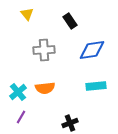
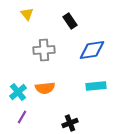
purple line: moved 1 px right
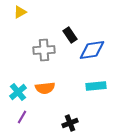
yellow triangle: moved 7 px left, 2 px up; rotated 40 degrees clockwise
black rectangle: moved 14 px down
